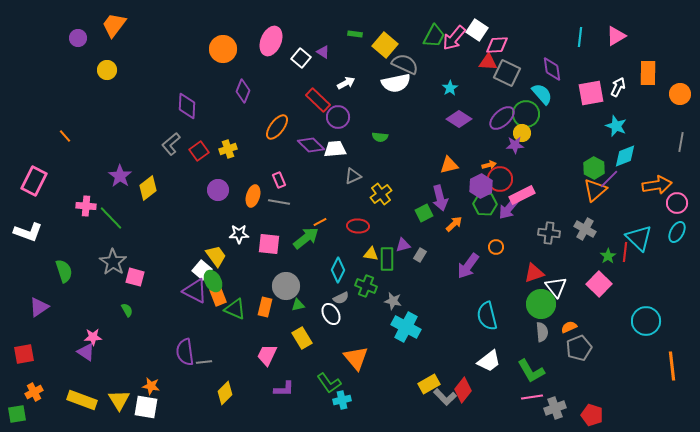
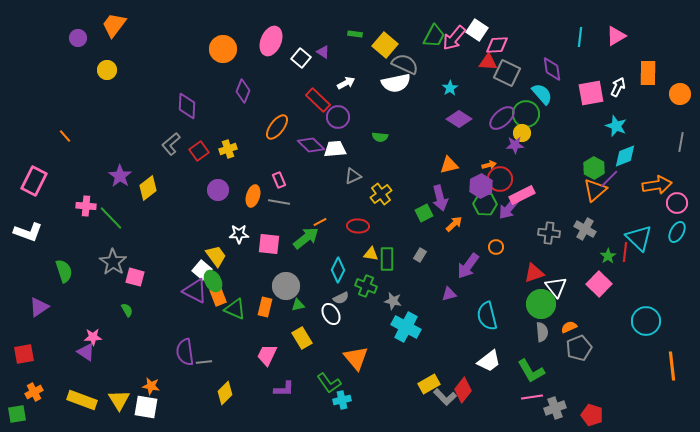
purple triangle at (403, 245): moved 46 px right, 49 px down
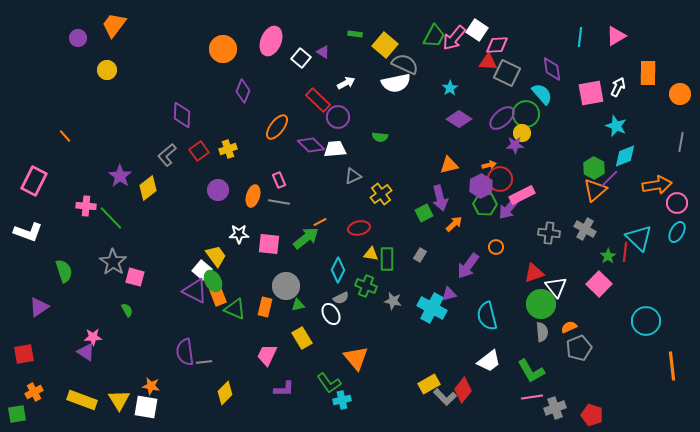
purple diamond at (187, 106): moved 5 px left, 9 px down
gray L-shape at (171, 144): moved 4 px left, 11 px down
red ellipse at (358, 226): moved 1 px right, 2 px down; rotated 15 degrees counterclockwise
cyan cross at (406, 327): moved 26 px right, 19 px up
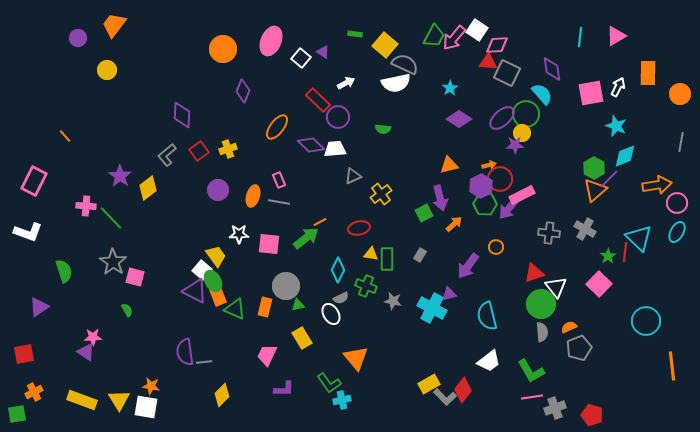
green semicircle at (380, 137): moved 3 px right, 8 px up
yellow diamond at (225, 393): moved 3 px left, 2 px down
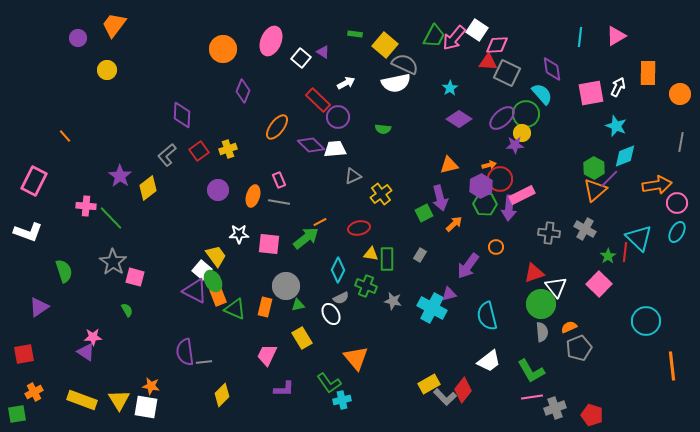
purple arrow at (509, 208): rotated 35 degrees counterclockwise
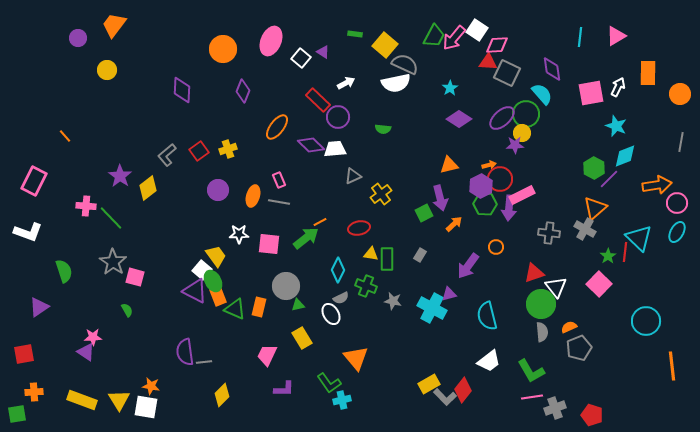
purple diamond at (182, 115): moved 25 px up
orange triangle at (595, 190): moved 18 px down
orange rectangle at (265, 307): moved 6 px left
orange cross at (34, 392): rotated 24 degrees clockwise
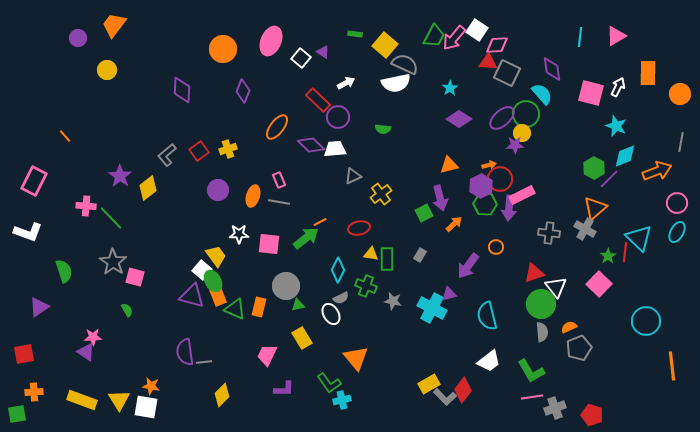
pink square at (591, 93): rotated 24 degrees clockwise
orange arrow at (657, 185): moved 14 px up; rotated 12 degrees counterclockwise
purple triangle at (195, 291): moved 3 px left, 5 px down; rotated 12 degrees counterclockwise
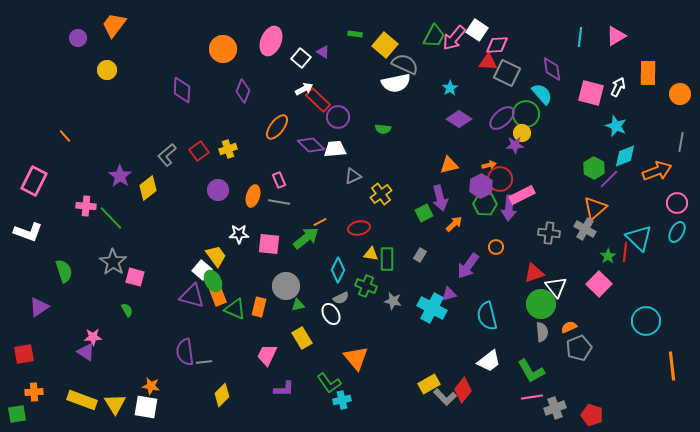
white arrow at (346, 83): moved 42 px left, 6 px down
yellow triangle at (119, 400): moved 4 px left, 4 px down
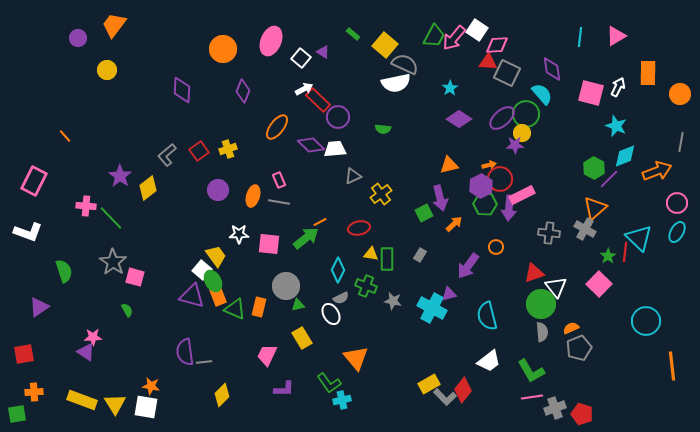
green rectangle at (355, 34): moved 2 px left; rotated 32 degrees clockwise
orange semicircle at (569, 327): moved 2 px right, 1 px down
red pentagon at (592, 415): moved 10 px left, 1 px up
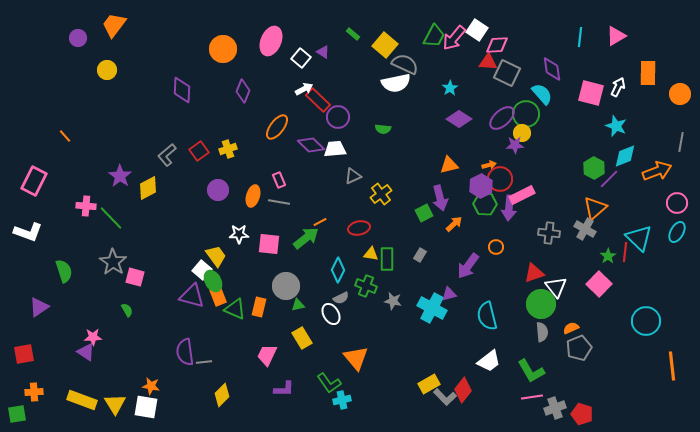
yellow diamond at (148, 188): rotated 10 degrees clockwise
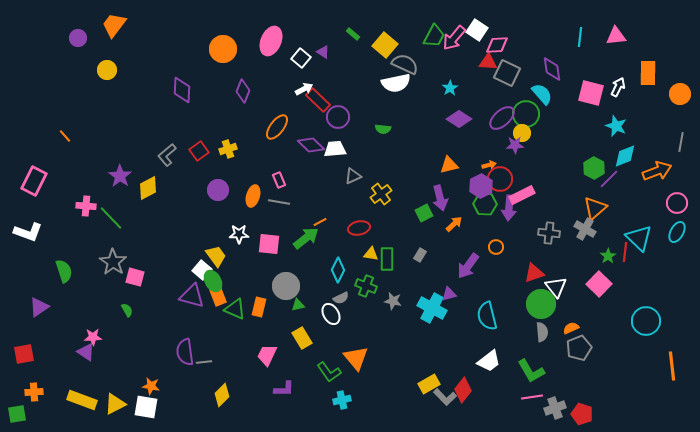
pink triangle at (616, 36): rotated 25 degrees clockwise
green L-shape at (329, 383): moved 11 px up
yellow triangle at (115, 404): rotated 35 degrees clockwise
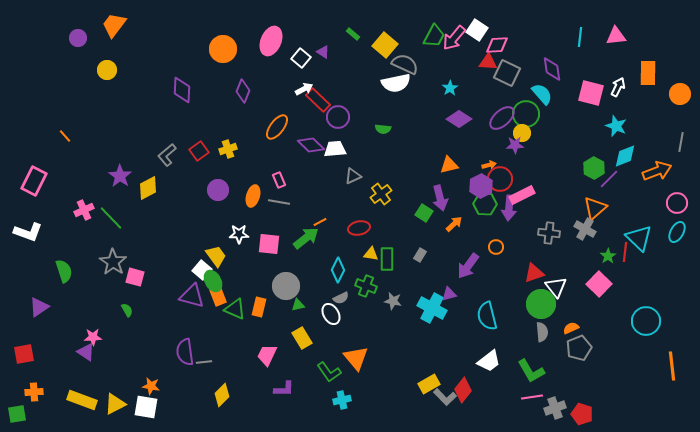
pink cross at (86, 206): moved 2 px left, 4 px down; rotated 30 degrees counterclockwise
green square at (424, 213): rotated 30 degrees counterclockwise
